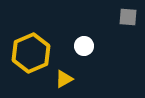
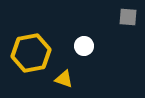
yellow hexagon: rotated 12 degrees clockwise
yellow triangle: rotated 48 degrees clockwise
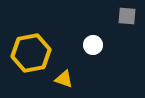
gray square: moved 1 px left, 1 px up
white circle: moved 9 px right, 1 px up
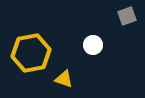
gray square: rotated 24 degrees counterclockwise
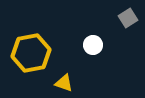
gray square: moved 1 px right, 2 px down; rotated 12 degrees counterclockwise
yellow triangle: moved 4 px down
